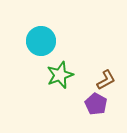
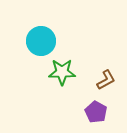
green star: moved 2 px right, 3 px up; rotated 20 degrees clockwise
purple pentagon: moved 8 px down
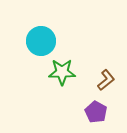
brown L-shape: rotated 10 degrees counterclockwise
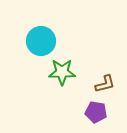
brown L-shape: moved 1 px left, 4 px down; rotated 25 degrees clockwise
purple pentagon: rotated 20 degrees counterclockwise
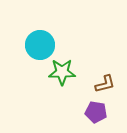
cyan circle: moved 1 px left, 4 px down
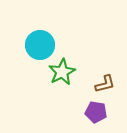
green star: rotated 28 degrees counterclockwise
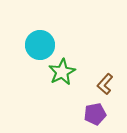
brown L-shape: rotated 145 degrees clockwise
purple pentagon: moved 1 px left, 2 px down; rotated 20 degrees counterclockwise
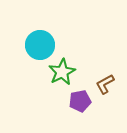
brown L-shape: rotated 20 degrees clockwise
purple pentagon: moved 15 px left, 13 px up
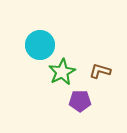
brown L-shape: moved 5 px left, 13 px up; rotated 45 degrees clockwise
purple pentagon: rotated 10 degrees clockwise
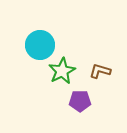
green star: moved 1 px up
